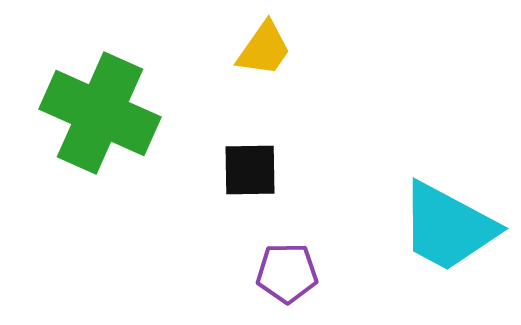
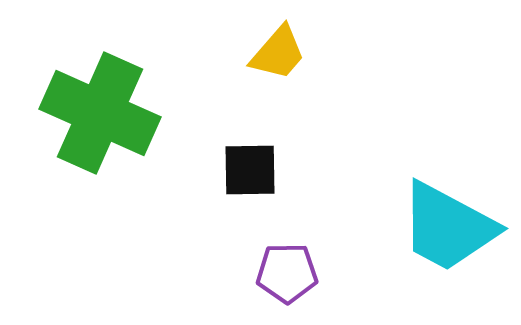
yellow trapezoid: moved 14 px right, 4 px down; rotated 6 degrees clockwise
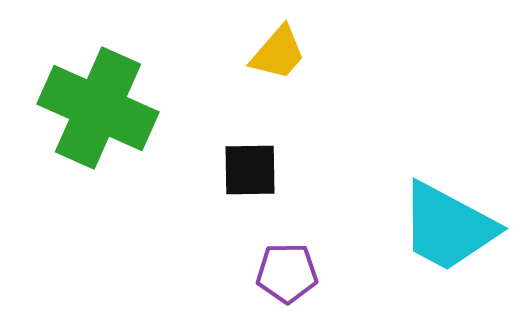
green cross: moved 2 px left, 5 px up
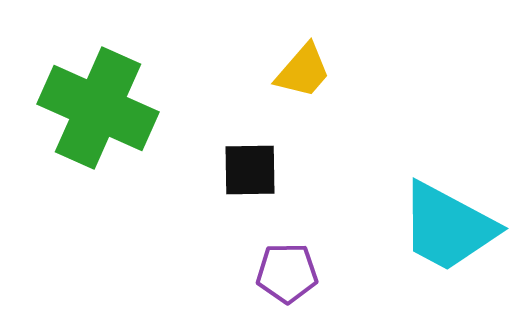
yellow trapezoid: moved 25 px right, 18 px down
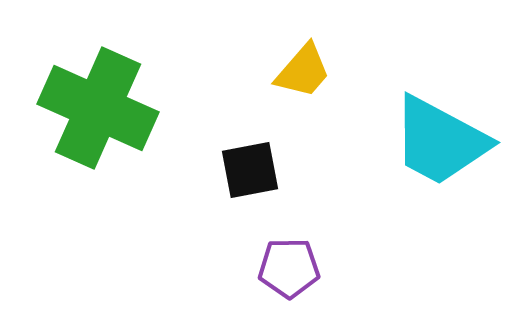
black square: rotated 10 degrees counterclockwise
cyan trapezoid: moved 8 px left, 86 px up
purple pentagon: moved 2 px right, 5 px up
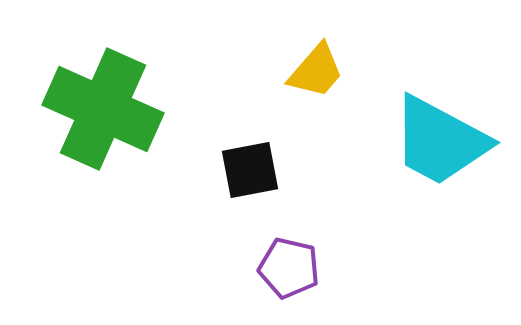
yellow trapezoid: moved 13 px right
green cross: moved 5 px right, 1 px down
purple pentagon: rotated 14 degrees clockwise
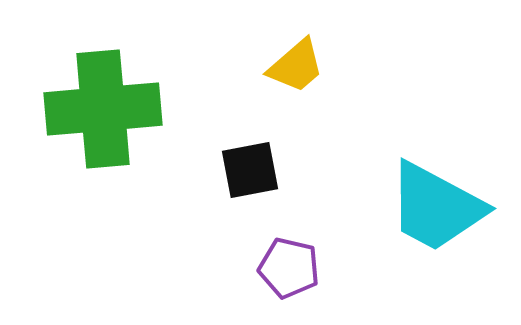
yellow trapezoid: moved 20 px left, 5 px up; rotated 8 degrees clockwise
green cross: rotated 29 degrees counterclockwise
cyan trapezoid: moved 4 px left, 66 px down
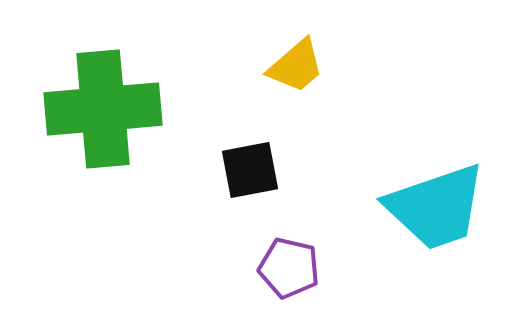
cyan trapezoid: rotated 47 degrees counterclockwise
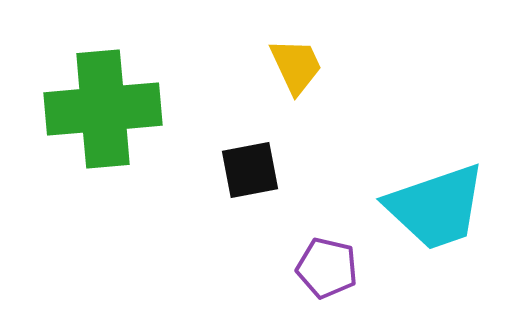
yellow trapezoid: rotated 74 degrees counterclockwise
purple pentagon: moved 38 px right
